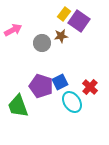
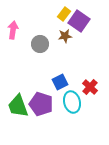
pink arrow: rotated 54 degrees counterclockwise
brown star: moved 4 px right
gray circle: moved 2 px left, 1 px down
purple pentagon: moved 18 px down
cyan ellipse: rotated 20 degrees clockwise
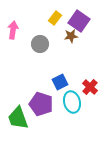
yellow rectangle: moved 9 px left, 4 px down
brown star: moved 6 px right
green trapezoid: moved 12 px down
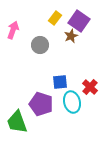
pink arrow: rotated 12 degrees clockwise
brown star: rotated 16 degrees counterclockwise
gray circle: moved 1 px down
blue square: rotated 21 degrees clockwise
green trapezoid: moved 1 px left, 4 px down
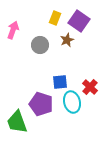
yellow rectangle: rotated 16 degrees counterclockwise
brown star: moved 4 px left, 4 px down
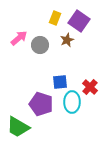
pink arrow: moved 6 px right, 8 px down; rotated 30 degrees clockwise
cyan ellipse: rotated 15 degrees clockwise
green trapezoid: moved 1 px right, 5 px down; rotated 40 degrees counterclockwise
